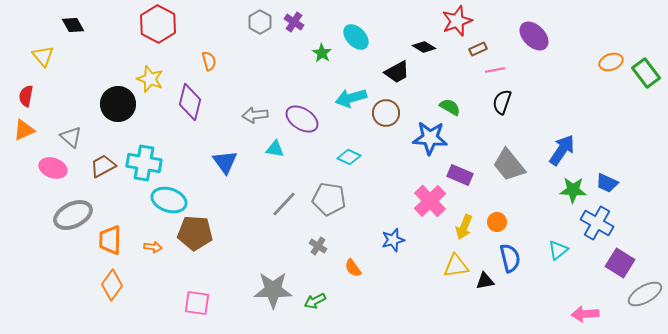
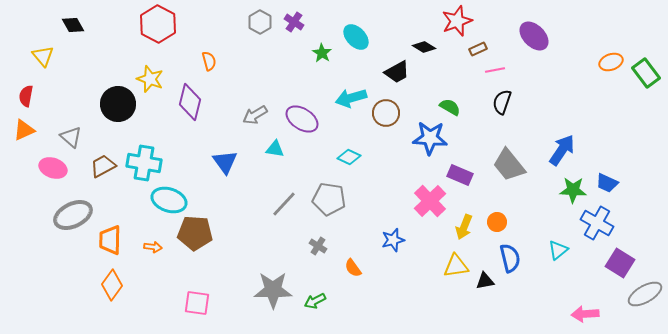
gray arrow at (255, 115): rotated 25 degrees counterclockwise
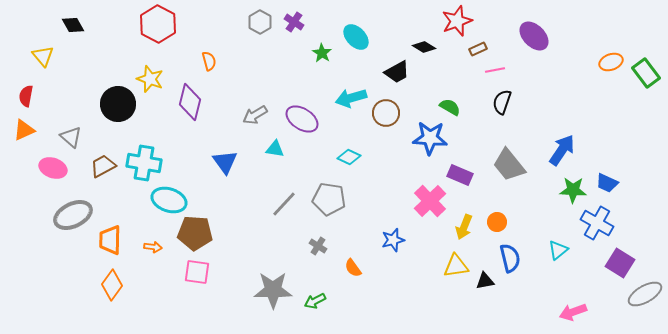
pink square at (197, 303): moved 31 px up
pink arrow at (585, 314): moved 12 px left, 2 px up; rotated 16 degrees counterclockwise
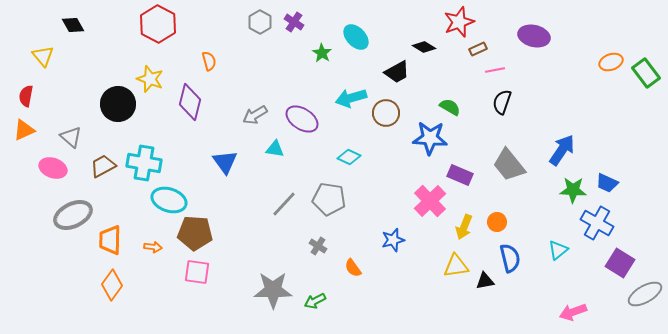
red star at (457, 21): moved 2 px right, 1 px down
purple ellipse at (534, 36): rotated 32 degrees counterclockwise
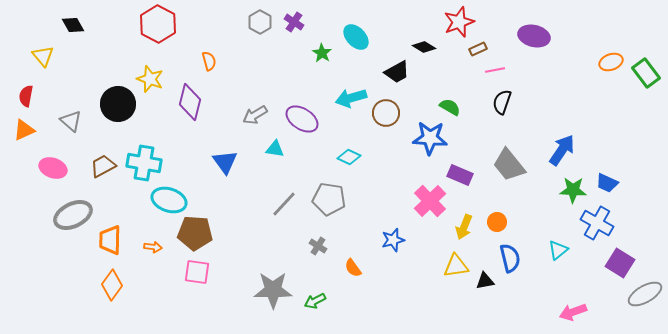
gray triangle at (71, 137): moved 16 px up
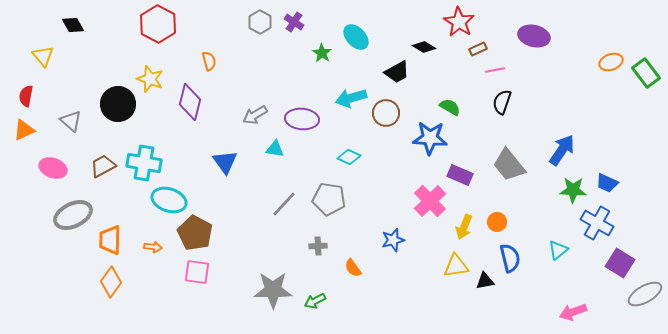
red star at (459, 22): rotated 20 degrees counterclockwise
purple ellipse at (302, 119): rotated 28 degrees counterclockwise
brown pentagon at (195, 233): rotated 24 degrees clockwise
gray cross at (318, 246): rotated 36 degrees counterclockwise
orange diamond at (112, 285): moved 1 px left, 3 px up
